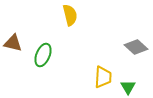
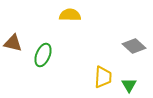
yellow semicircle: rotated 75 degrees counterclockwise
gray diamond: moved 2 px left, 1 px up
green triangle: moved 1 px right, 2 px up
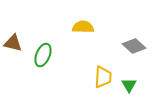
yellow semicircle: moved 13 px right, 12 px down
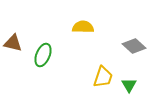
yellow trapezoid: rotated 15 degrees clockwise
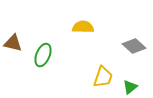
green triangle: moved 1 px right, 2 px down; rotated 21 degrees clockwise
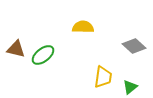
brown triangle: moved 3 px right, 6 px down
green ellipse: rotated 30 degrees clockwise
yellow trapezoid: rotated 10 degrees counterclockwise
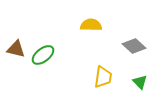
yellow semicircle: moved 8 px right, 2 px up
green triangle: moved 10 px right, 5 px up; rotated 35 degrees counterclockwise
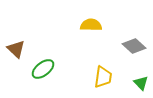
brown triangle: rotated 30 degrees clockwise
green ellipse: moved 14 px down
green triangle: moved 1 px right, 1 px down
